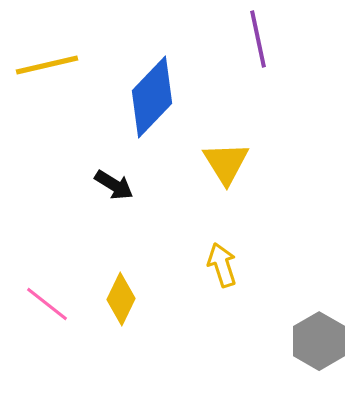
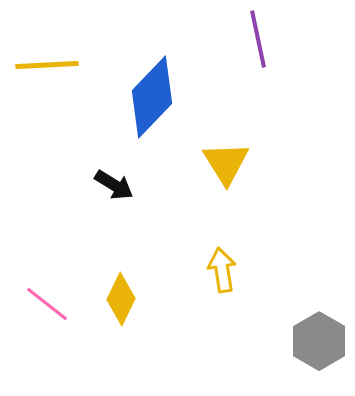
yellow line: rotated 10 degrees clockwise
yellow arrow: moved 5 px down; rotated 9 degrees clockwise
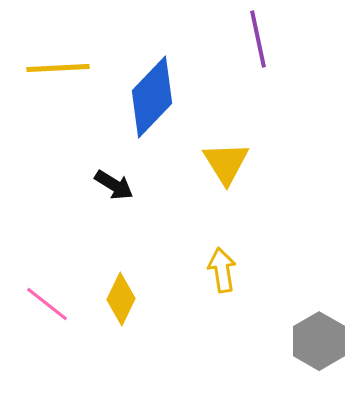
yellow line: moved 11 px right, 3 px down
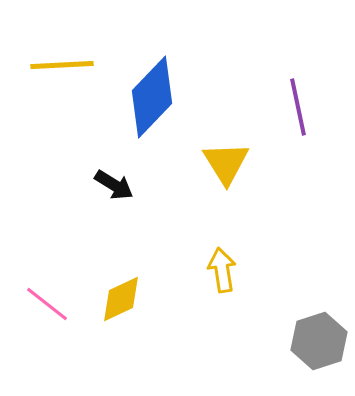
purple line: moved 40 px right, 68 px down
yellow line: moved 4 px right, 3 px up
yellow diamond: rotated 39 degrees clockwise
gray hexagon: rotated 12 degrees clockwise
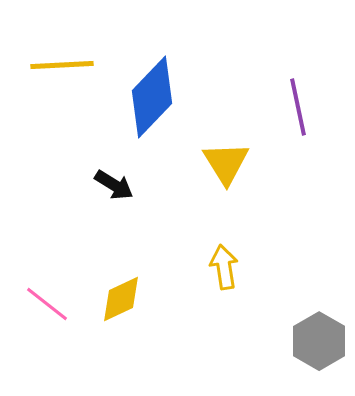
yellow arrow: moved 2 px right, 3 px up
gray hexagon: rotated 12 degrees counterclockwise
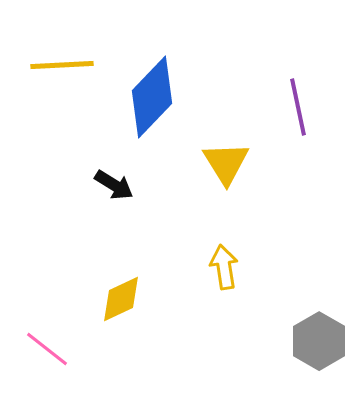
pink line: moved 45 px down
